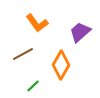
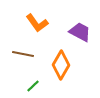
purple trapezoid: rotated 70 degrees clockwise
brown line: rotated 40 degrees clockwise
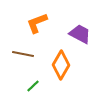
orange L-shape: rotated 105 degrees clockwise
purple trapezoid: moved 2 px down
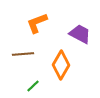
brown line: rotated 15 degrees counterclockwise
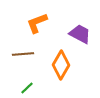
green line: moved 6 px left, 2 px down
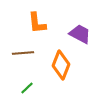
orange L-shape: rotated 75 degrees counterclockwise
brown line: moved 1 px up
orange diamond: rotated 8 degrees counterclockwise
